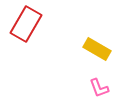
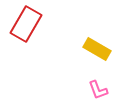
pink L-shape: moved 1 px left, 2 px down
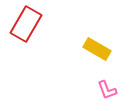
pink L-shape: moved 9 px right
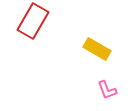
red rectangle: moved 7 px right, 3 px up
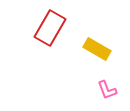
red rectangle: moved 17 px right, 7 px down
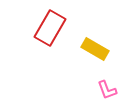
yellow rectangle: moved 2 px left
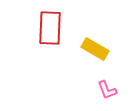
red rectangle: rotated 28 degrees counterclockwise
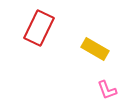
red rectangle: moved 11 px left; rotated 24 degrees clockwise
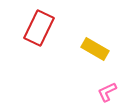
pink L-shape: moved 2 px down; rotated 85 degrees clockwise
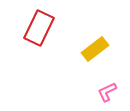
yellow rectangle: rotated 68 degrees counterclockwise
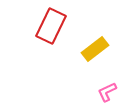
red rectangle: moved 12 px right, 2 px up
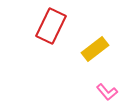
pink L-shape: rotated 105 degrees counterclockwise
